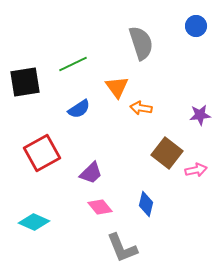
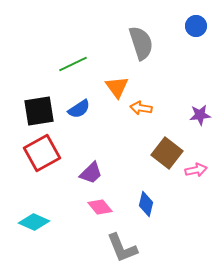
black square: moved 14 px right, 29 px down
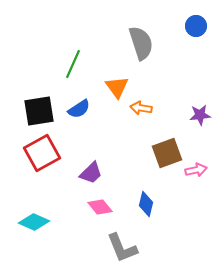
green line: rotated 40 degrees counterclockwise
brown square: rotated 32 degrees clockwise
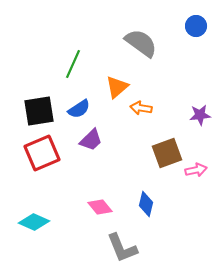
gray semicircle: rotated 36 degrees counterclockwise
orange triangle: rotated 25 degrees clockwise
red square: rotated 6 degrees clockwise
purple trapezoid: moved 33 px up
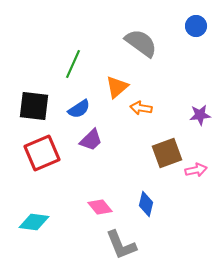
black square: moved 5 px left, 5 px up; rotated 16 degrees clockwise
cyan diamond: rotated 16 degrees counterclockwise
gray L-shape: moved 1 px left, 3 px up
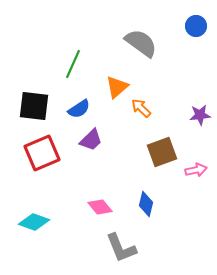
orange arrow: rotated 35 degrees clockwise
brown square: moved 5 px left, 1 px up
cyan diamond: rotated 12 degrees clockwise
gray L-shape: moved 3 px down
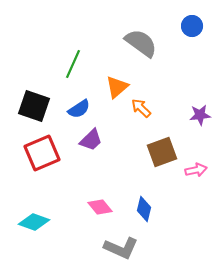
blue circle: moved 4 px left
black square: rotated 12 degrees clockwise
blue diamond: moved 2 px left, 5 px down
gray L-shape: rotated 44 degrees counterclockwise
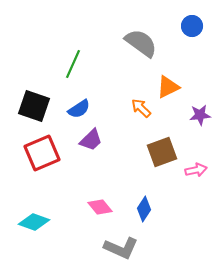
orange triangle: moved 51 px right; rotated 15 degrees clockwise
blue diamond: rotated 20 degrees clockwise
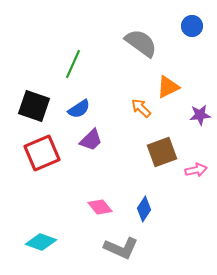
cyan diamond: moved 7 px right, 20 px down
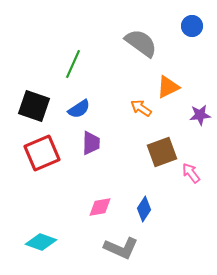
orange arrow: rotated 10 degrees counterclockwise
purple trapezoid: moved 3 px down; rotated 45 degrees counterclockwise
pink arrow: moved 5 px left, 3 px down; rotated 115 degrees counterclockwise
pink diamond: rotated 60 degrees counterclockwise
